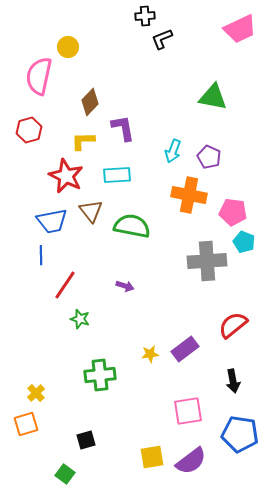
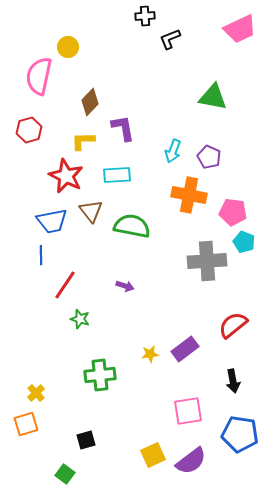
black L-shape: moved 8 px right
yellow square: moved 1 px right, 2 px up; rotated 15 degrees counterclockwise
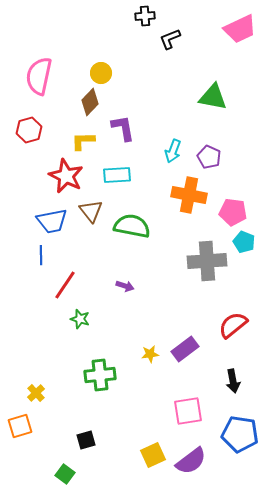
yellow circle: moved 33 px right, 26 px down
orange square: moved 6 px left, 2 px down
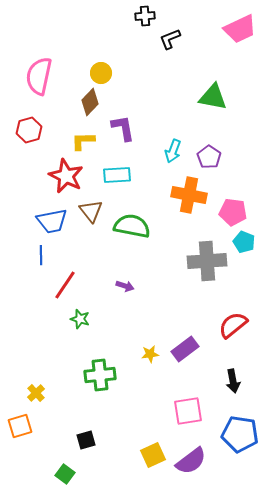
purple pentagon: rotated 10 degrees clockwise
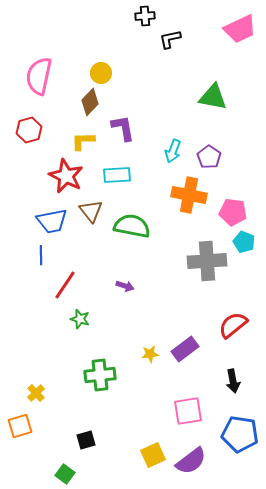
black L-shape: rotated 10 degrees clockwise
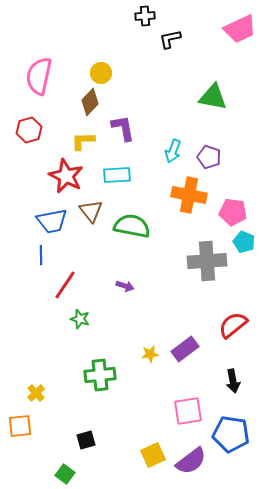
purple pentagon: rotated 15 degrees counterclockwise
orange square: rotated 10 degrees clockwise
blue pentagon: moved 9 px left
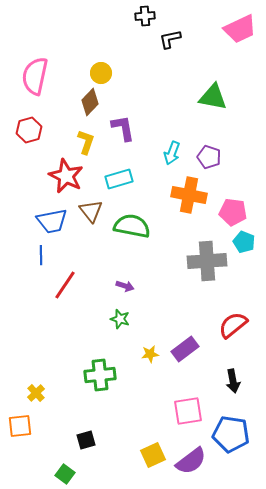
pink semicircle: moved 4 px left
yellow L-shape: moved 3 px right, 1 px down; rotated 110 degrees clockwise
cyan arrow: moved 1 px left, 2 px down
cyan rectangle: moved 2 px right, 4 px down; rotated 12 degrees counterclockwise
green star: moved 40 px right
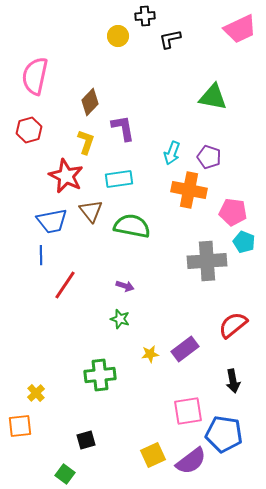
yellow circle: moved 17 px right, 37 px up
cyan rectangle: rotated 8 degrees clockwise
orange cross: moved 5 px up
blue pentagon: moved 7 px left
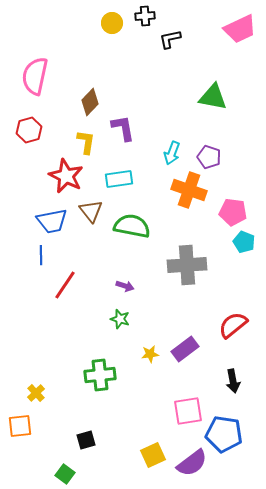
yellow circle: moved 6 px left, 13 px up
yellow L-shape: rotated 10 degrees counterclockwise
orange cross: rotated 8 degrees clockwise
gray cross: moved 20 px left, 4 px down
purple semicircle: moved 1 px right, 2 px down
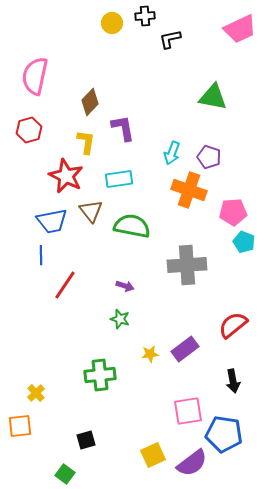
pink pentagon: rotated 12 degrees counterclockwise
